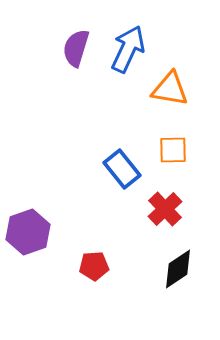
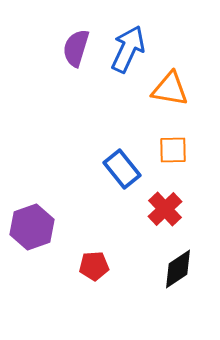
purple hexagon: moved 4 px right, 5 px up
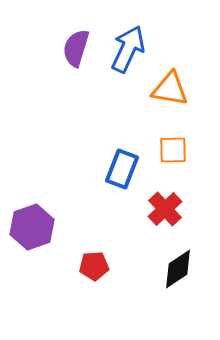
blue rectangle: rotated 60 degrees clockwise
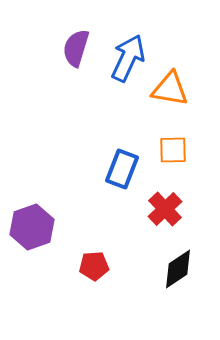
blue arrow: moved 9 px down
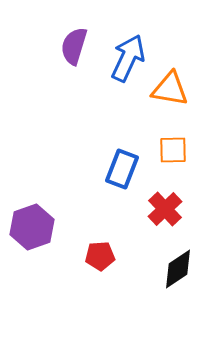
purple semicircle: moved 2 px left, 2 px up
red pentagon: moved 6 px right, 10 px up
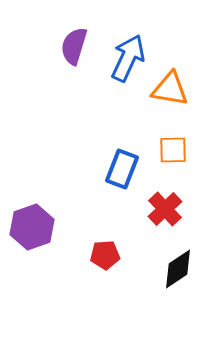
red pentagon: moved 5 px right, 1 px up
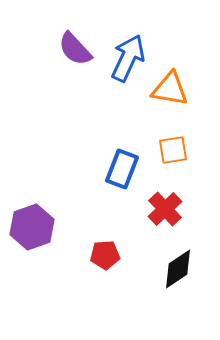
purple semicircle: moved 1 px right, 3 px down; rotated 60 degrees counterclockwise
orange square: rotated 8 degrees counterclockwise
